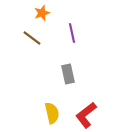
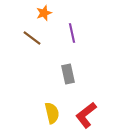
orange star: moved 2 px right
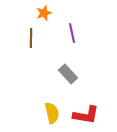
brown line: moved 1 px left; rotated 54 degrees clockwise
gray rectangle: rotated 30 degrees counterclockwise
red L-shape: rotated 132 degrees counterclockwise
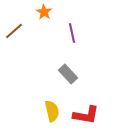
orange star: moved 1 px up; rotated 21 degrees counterclockwise
brown line: moved 17 px left, 7 px up; rotated 48 degrees clockwise
yellow semicircle: moved 2 px up
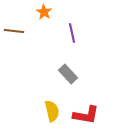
brown line: rotated 48 degrees clockwise
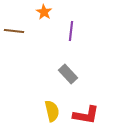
purple line: moved 1 px left, 2 px up; rotated 18 degrees clockwise
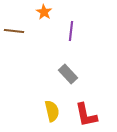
red L-shape: rotated 68 degrees clockwise
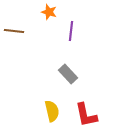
orange star: moved 5 px right; rotated 14 degrees counterclockwise
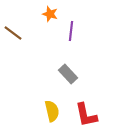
orange star: moved 1 px right, 2 px down
brown line: moved 1 px left, 2 px down; rotated 30 degrees clockwise
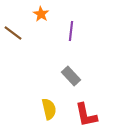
orange star: moved 9 px left; rotated 14 degrees clockwise
gray rectangle: moved 3 px right, 2 px down
yellow semicircle: moved 3 px left, 2 px up
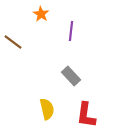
brown line: moved 9 px down
yellow semicircle: moved 2 px left
red L-shape: rotated 20 degrees clockwise
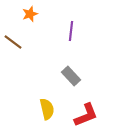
orange star: moved 11 px left; rotated 21 degrees clockwise
red L-shape: rotated 120 degrees counterclockwise
